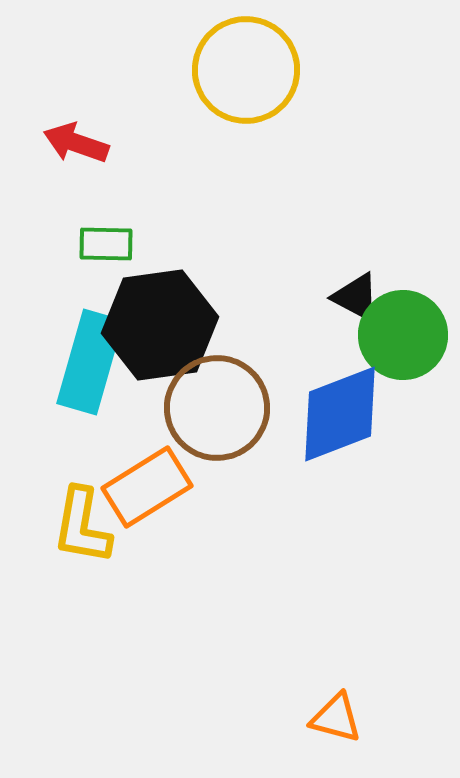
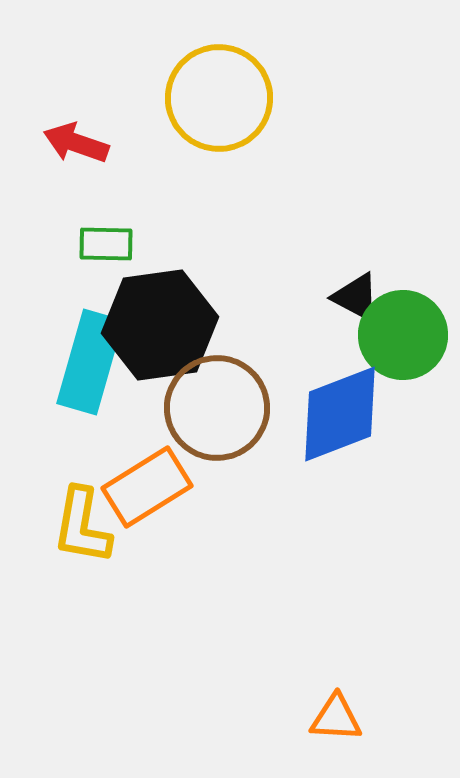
yellow circle: moved 27 px left, 28 px down
orange triangle: rotated 12 degrees counterclockwise
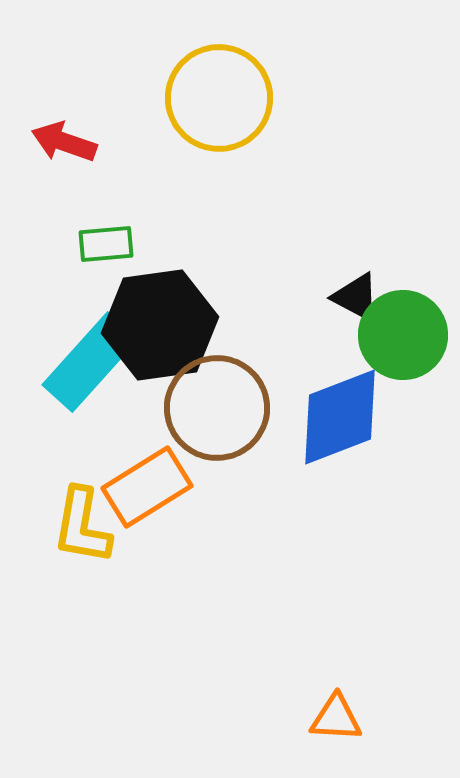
red arrow: moved 12 px left, 1 px up
green rectangle: rotated 6 degrees counterclockwise
cyan rectangle: rotated 26 degrees clockwise
blue diamond: moved 3 px down
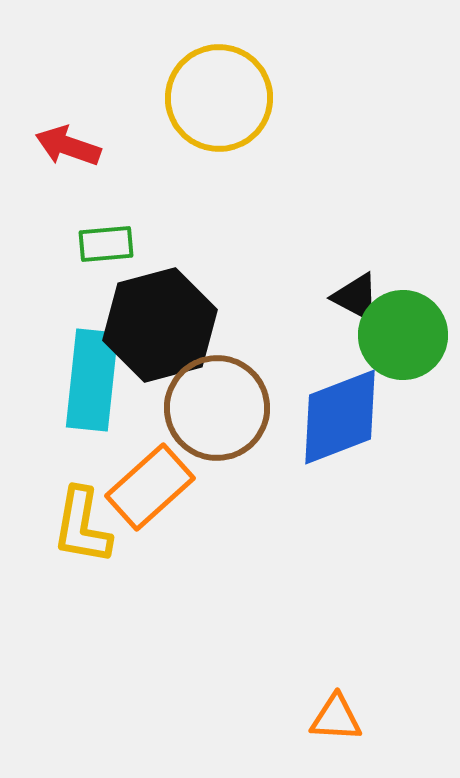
red arrow: moved 4 px right, 4 px down
black hexagon: rotated 7 degrees counterclockwise
cyan rectangle: moved 2 px right, 18 px down; rotated 36 degrees counterclockwise
orange rectangle: moved 3 px right; rotated 10 degrees counterclockwise
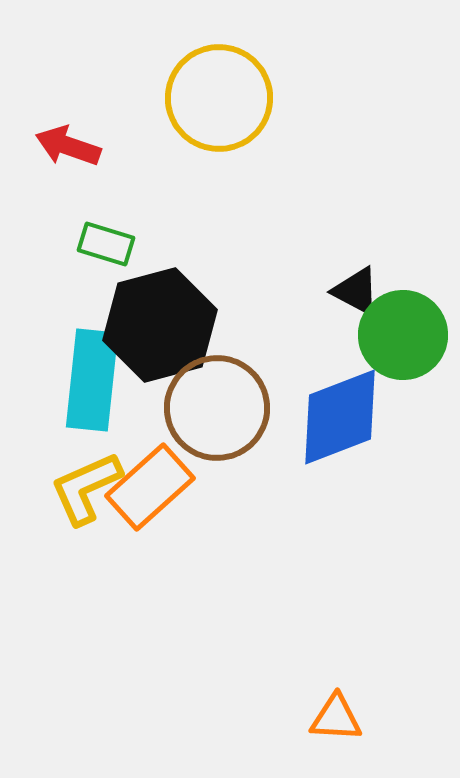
green rectangle: rotated 22 degrees clockwise
black triangle: moved 6 px up
yellow L-shape: moved 4 px right, 38 px up; rotated 56 degrees clockwise
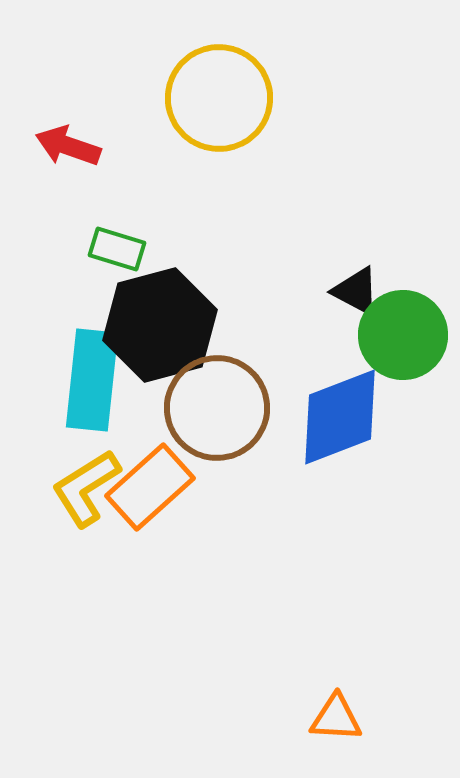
green rectangle: moved 11 px right, 5 px down
yellow L-shape: rotated 8 degrees counterclockwise
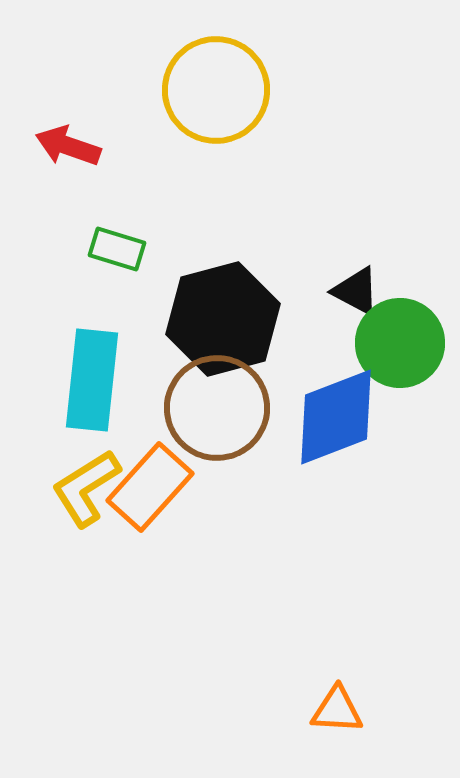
yellow circle: moved 3 px left, 8 px up
black hexagon: moved 63 px right, 6 px up
green circle: moved 3 px left, 8 px down
blue diamond: moved 4 px left
orange rectangle: rotated 6 degrees counterclockwise
orange triangle: moved 1 px right, 8 px up
